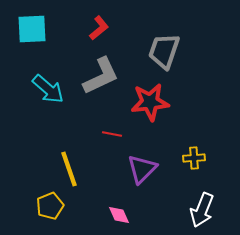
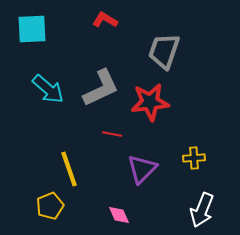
red L-shape: moved 6 px right, 8 px up; rotated 110 degrees counterclockwise
gray L-shape: moved 12 px down
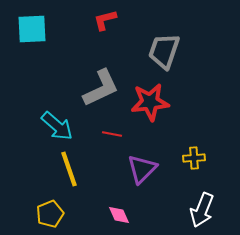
red L-shape: rotated 45 degrees counterclockwise
cyan arrow: moved 9 px right, 37 px down
yellow pentagon: moved 8 px down
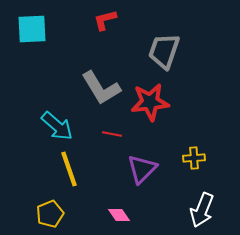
gray L-shape: rotated 84 degrees clockwise
pink diamond: rotated 10 degrees counterclockwise
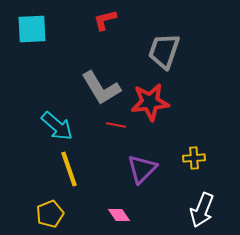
red line: moved 4 px right, 9 px up
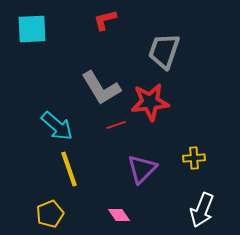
red line: rotated 30 degrees counterclockwise
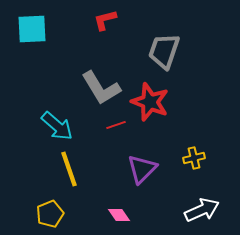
red star: rotated 27 degrees clockwise
yellow cross: rotated 10 degrees counterclockwise
white arrow: rotated 136 degrees counterclockwise
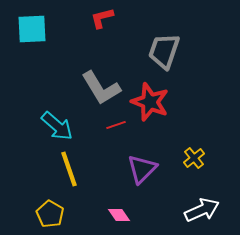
red L-shape: moved 3 px left, 2 px up
yellow cross: rotated 25 degrees counterclockwise
yellow pentagon: rotated 20 degrees counterclockwise
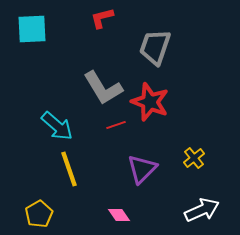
gray trapezoid: moved 9 px left, 4 px up
gray L-shape: moved 2 px right
yellow pentagon: moved 11 px left; rotated 12 degrees clockwise
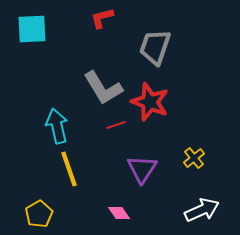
cyan arrow: rotated 144 degrees counterclockwise
purple triangle: rotated 12 degrees counterclockwise
pink diamond: moved 2 px up
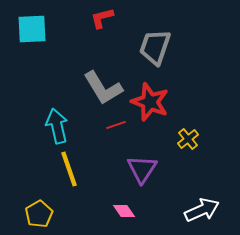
yellow cross: moved 6 px left, 19 px up
pink diamond: moved 5 px right, 2 px up
